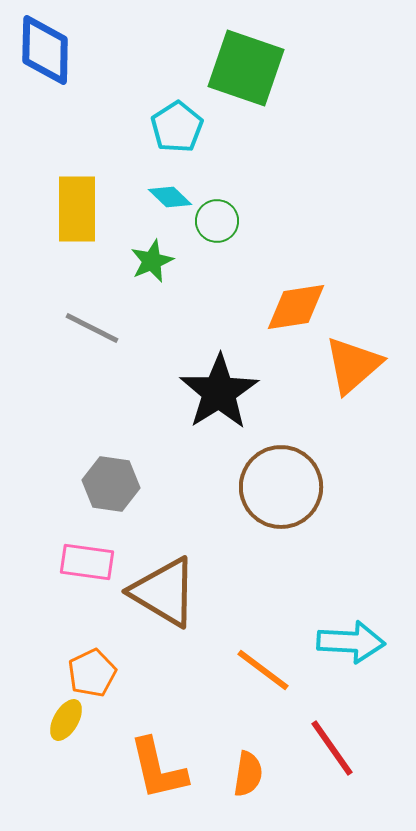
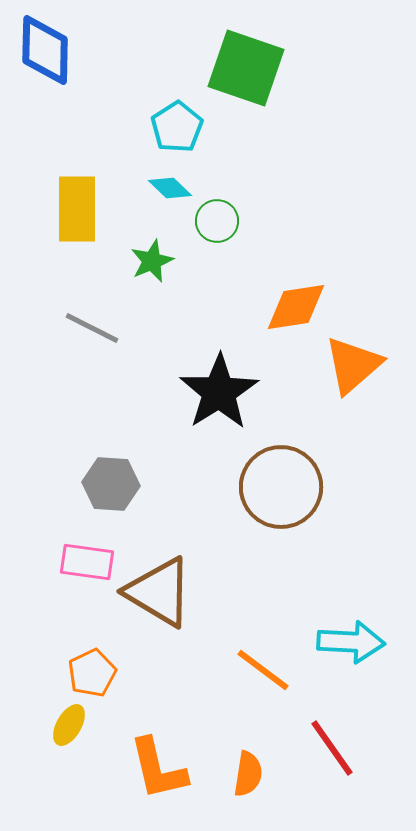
cyan diamond: moved 9 px up
gray hexagon: rotated 4 degrees counterclockwise
brown triangle: moved 5 px left
yellow ellipse: moved 3 px right, 5 px down
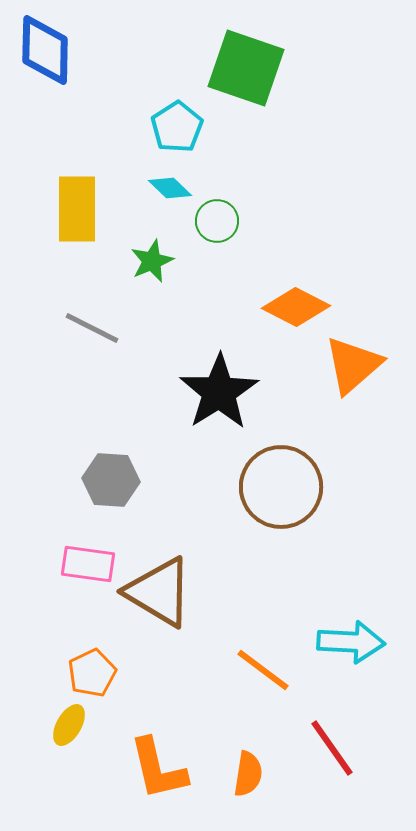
orange diamond: rotated 36 degrees clockwise
gray hexagon: moved 4 px up
pink rectangle: moved 1 px right, 2 px down
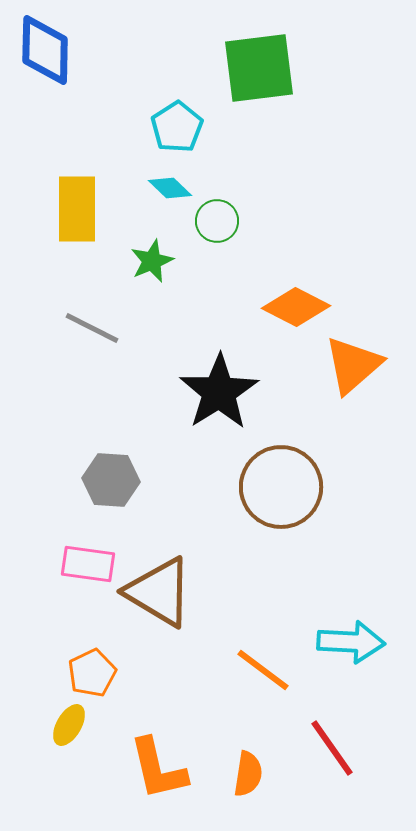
green square: moved 13 px right; rotated 26 degrees counterclockwise
